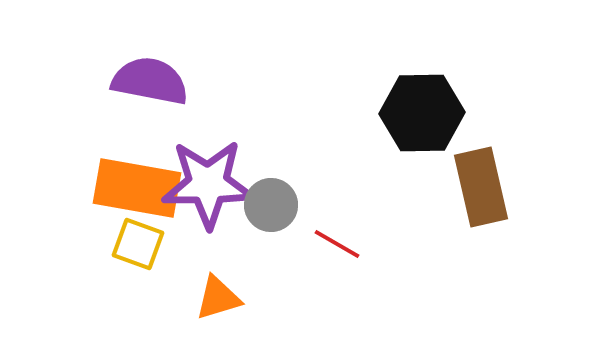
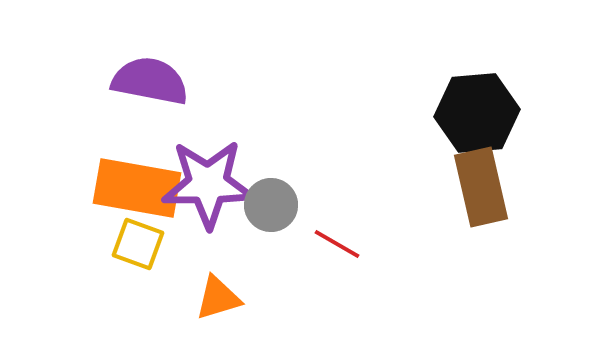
black hexagon: moved 55 px right; rotated 4 degrees counterclockwise
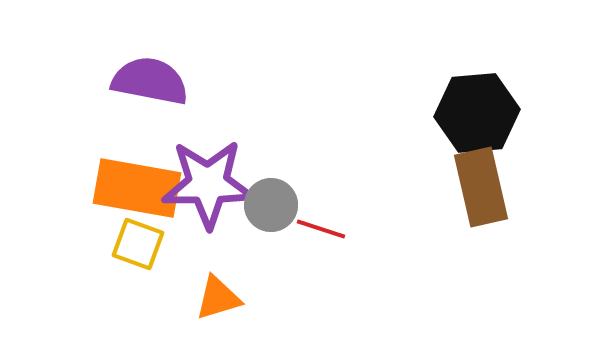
red line: moved 16 px left, 15 px up; rotated 12 degrees counterclockwise
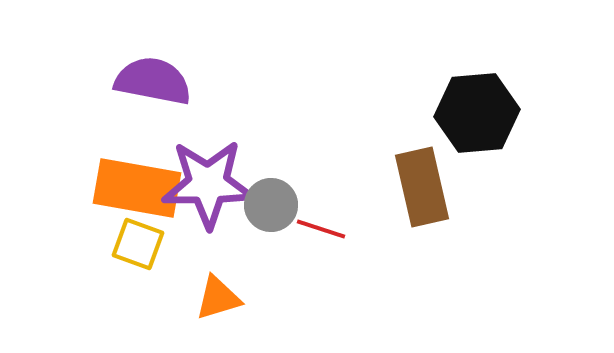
purple semicircle: moved 3 px right
brown rectangle: moved 59 px left
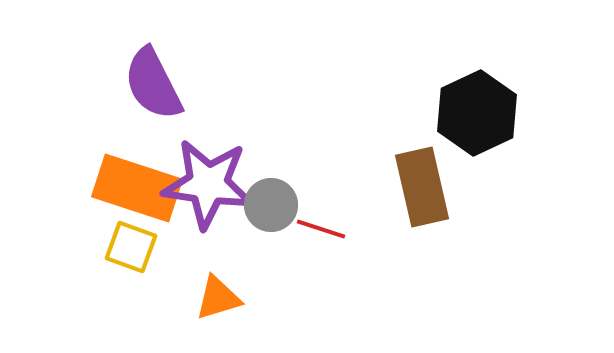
purple semicircle: moved 3 px down; rotated 128 degrees counterclockwise
black hexagon: rotated 20 degrees counterclockwise
purple star: rotated 8 degrees clockwise
orange rectangle: rotated 8 degrees clockwise
yellow square: moved 7 px left, 3 px down
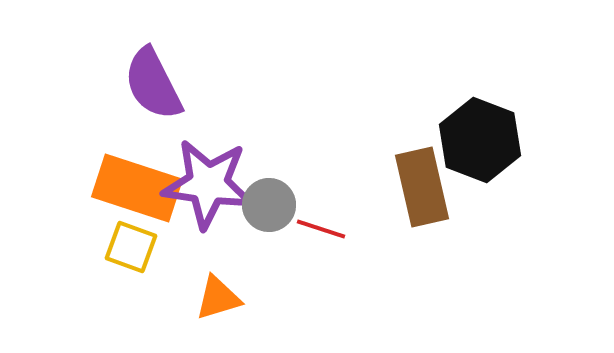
black hexagon: moved 3 px right, 27 px down; rotated 14 degrees counterclockwise
gray circle: moved 2 px left
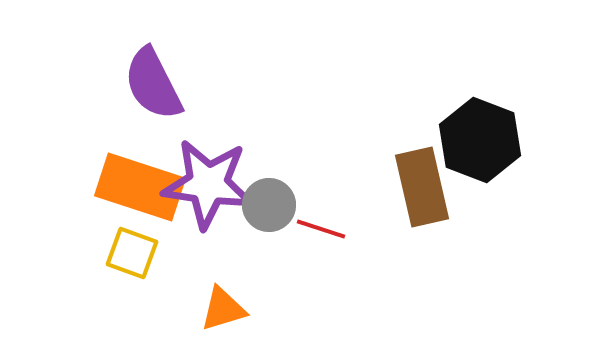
orange rectangle: moved 3 px right, 1 px up
yellow square: moved 1 px right, 6 px down
orange triangle: moved 5 px right, 11 px down
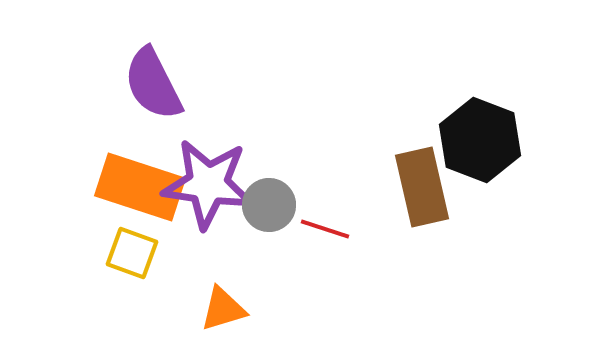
red line: moved 4 px right
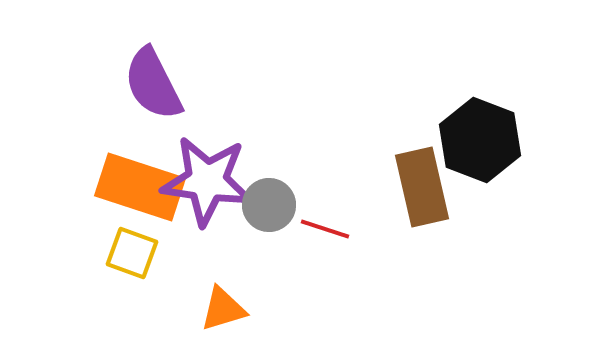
purple star: moved 1 px left, 3 px up
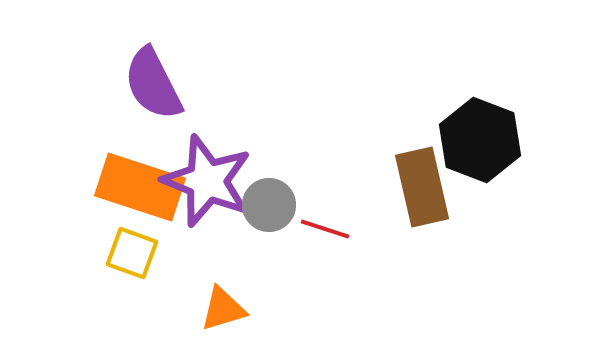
purple star: rotated 14 degrees clockwise
